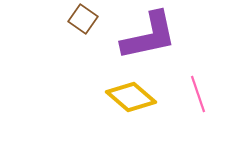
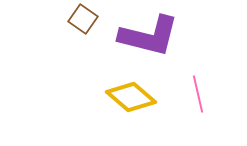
purple L-shape: rotated 26 degrees clockwise
pink line: rotated 6 degrees clockwise
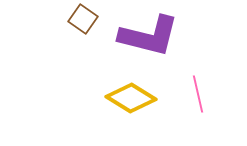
yellow diamond: moved 1 px down; rotated 9 degrees counterclockwise
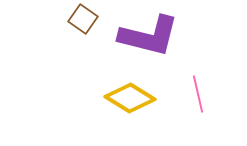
yellow diamond: moved 1 px left
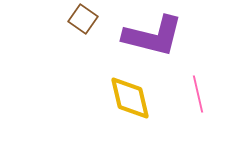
purple L-shape: moved 4 px right
yellow diamond: rotated 45 degrees clockwise
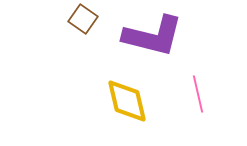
yellow diamond: moved 3 px left, 3 px down
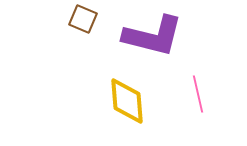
brown square: rotated 12 degrees counterclockwise
yellow diamond: rotated 9 degrees clockwise
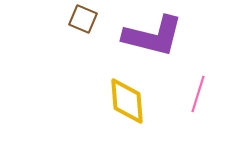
pink line: rotated 30 degrees clockwise
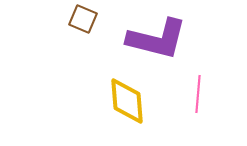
purple L-shape: moved 4 px right, 3 px down
pink line: rotated 12 degrees counterclockwise
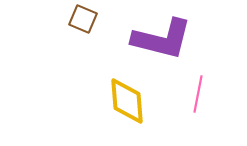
purple L-shape: moved 5 px right
pink line: rotated 6 degrees clockwise
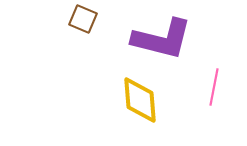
pink line: moved 16 px right, 7 px up
yellow diamond: moved 13 px right, 1 px up
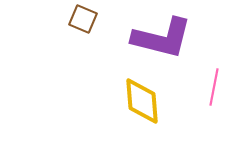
purple L-shape: moved 1 px up
yellow diamond: moved 2 px right, 1 px down
